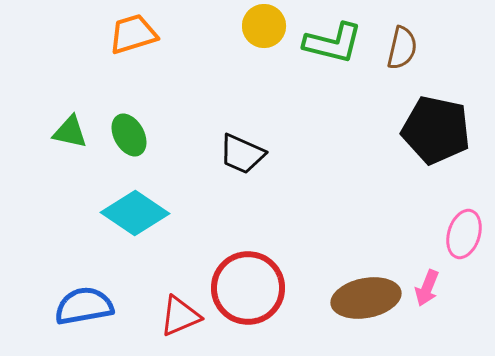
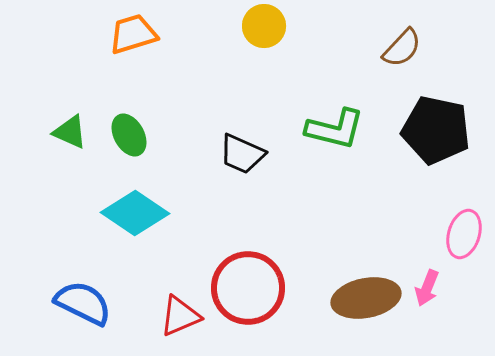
green L-shape: moved 2 px right, 86 px down
brown semicircle: rotated 30 degrees clockwise
green triangle: rotated 12 degrees clockwise
blue semicircle: moved 1 px left, 3 px up; rotated 36 degrees clockwise
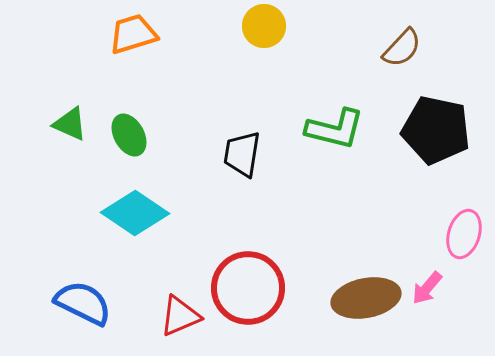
green triangle: moved 8 px up
black trapezoid: rotated 75 degrees clockwise
pink arrow: rotated 18 degrees clockwise
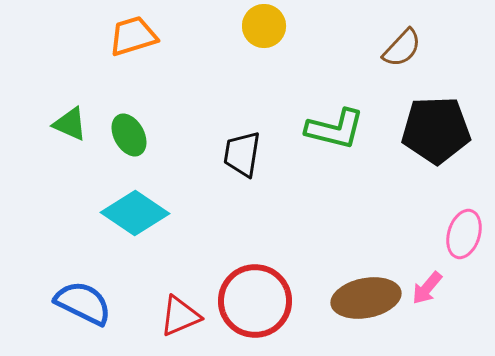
orange trapezoid: moved 2 px down
black pentagon: rotated 14 degrees counterclockwise
red circle: moved 7 px right, 13 px down
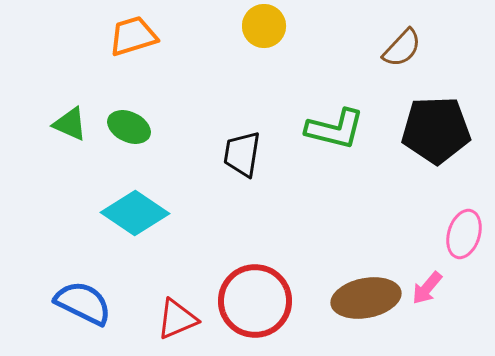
green ellipse: moved 8 px up; rotated 36 degrees counterclockwise
red triangle: moved 3 px left, 3 px down
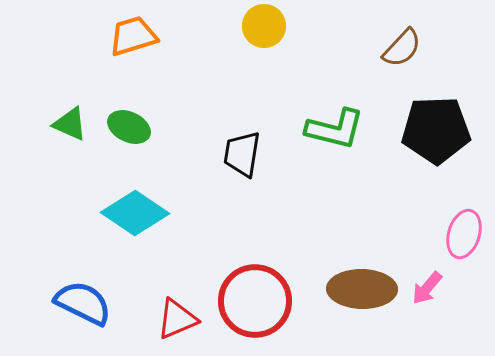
brown ellipse: moved 4 px left, 9 px up; rotated 12 degrees clockwise
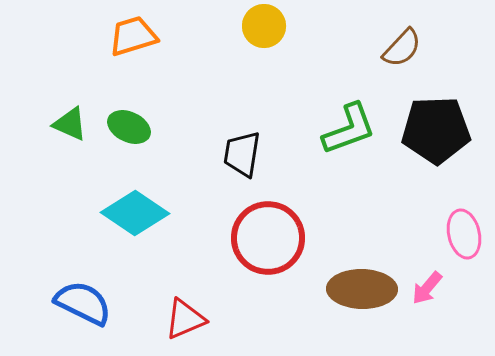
green L-shape: moved 14 px right; rotated 34 degrees counterclockwise
pink ellipse: rotated 30 degrees counterclockwise
red circle: moved 13 px right, 63 px up
red triangle: moved 8 px right
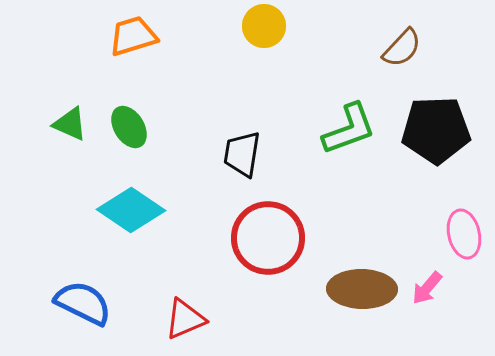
green ellipse: rotated 33 degrees clockwise
cyan diamond: moved 4 px left, 3 px up
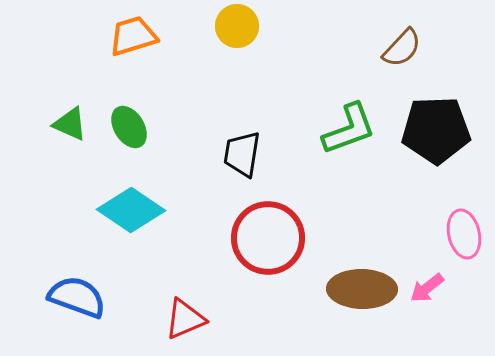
yellow circle: moved 27 px left
pink arrow: rotated 12 degrees clockwise
blue semicircle: moved 6 px left, 6 px up; rotated 6 degrees counterclockwise
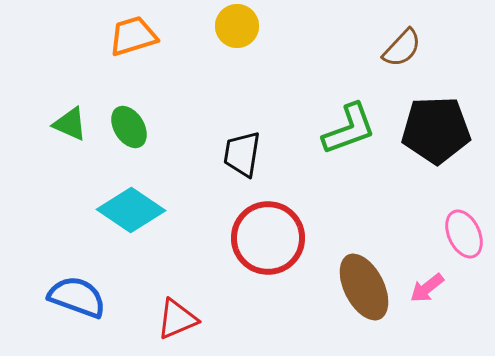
pink ellipse: rotated 12 degrees counterclockwise
brown ellipse: moved 2 px right, 2 px up; rotated 62 degrees clockwise
red triangle: moved 8 px left
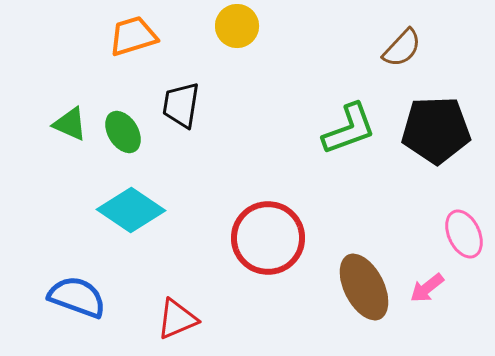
green ellipse: moved 6 px left, 5 px down
black trapezoid: moved 61 px left, 49 px up
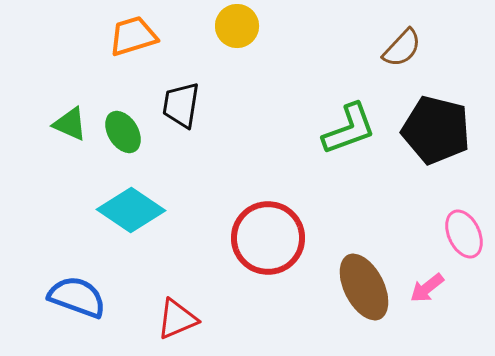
black pentagon: rotated 16 degrees clockwise
